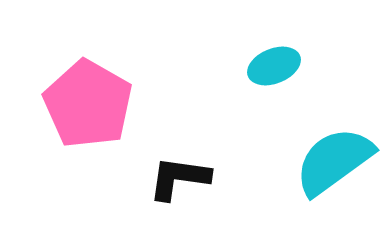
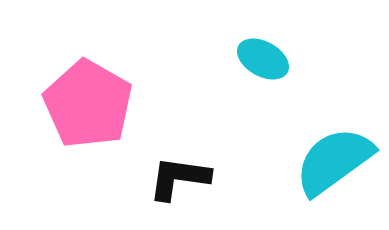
cyan ellipse: moved 11 px left, 7 px up; rotated 51 degrees clockwise
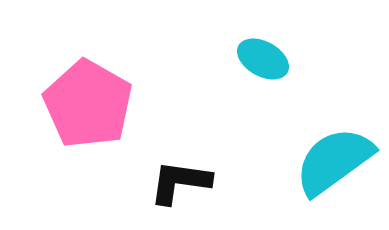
black L-shape: moved 1 px right, 4 px down
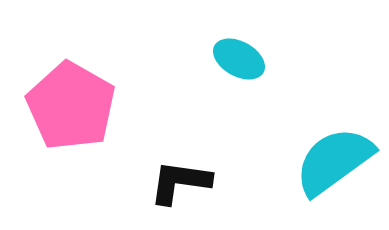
cyan ellipse: moved 24 px left
pink pentagon: moved 17 px left, 2 px down
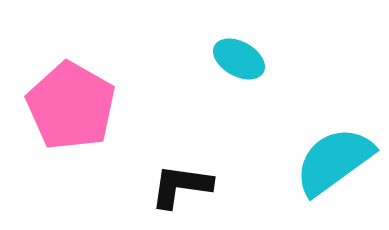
black L-shape: moved 1 px right, 4 px down
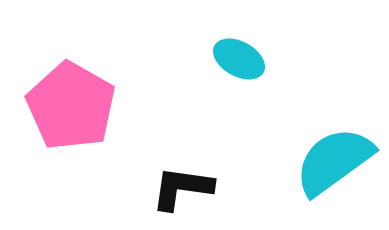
black L-shape: moved 1 px right, 2 px down
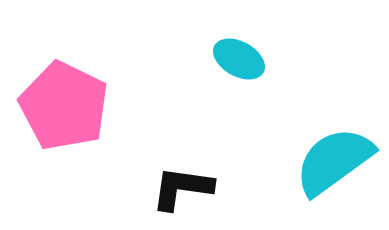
pink pentagon: moved 7 px left; rotated 4 degrees counterclockwise
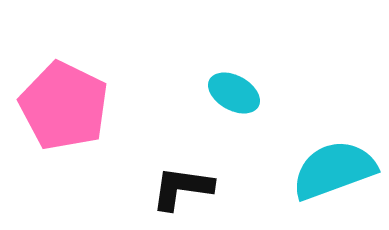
cyan ellipse: moved 5 px left, 34 px down
cyan semicircle: moved 9 px down; rotated 16 degrees clockwise
